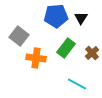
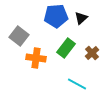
black triangle: rotated 16 degrees clockwise
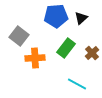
orange cross: moved 1 px left; rotated 12 degrees counterclockwise
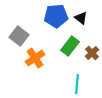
black triangle: rotated 40 degrees counterclockwise
green rectangle: moved 4 px right, 2 px up
orange cross: rotated 30 degrees counterclockwise
cyan line: rotated 66 degrees clockwise
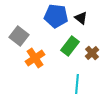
blue pentagon: rotated 10 degrees clockwise
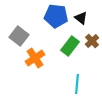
brown cross: moved 12 px up
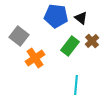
cyan line: moved 1 px left, 1 px down
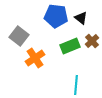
green rectangle: rotated 30 degrees clockwise
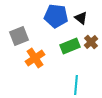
gray square: rotated 30 degrees clockwise
brown cross: moved 1 px left, 1 px down
